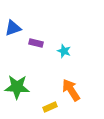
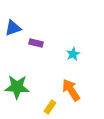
cyan star: moved 9 px right, 3 px down; rotated 24 degrees clockwise
yellow rectangle: rotated 32 degrees counterclockwise
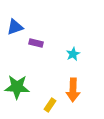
blue triangle: moved 2 px right, 1 px up
orange arrow: moved 2 px right; rotated 145 degrees counterclockwise
yellow rectangle: moved 2 px up
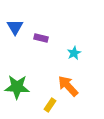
blue triangle: rotated 42 degrees counterclockwise
purple rectangle: moved 5 px right, 5 px up
cyan star: moved 1 px right, 1 px up
orange arrow: moved 5 px left, 4 px up; rotated 135 degrees clockwise
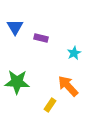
green star: moved 5 px up
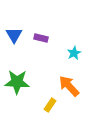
blue triangle: moved 1 px left, 8 px down
orange arrow: moved 1 px right
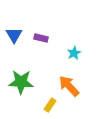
green star: moved 4 px right
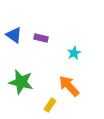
blue triangle: rotated 24 degrees counterclockwise
green star: rotated 10 degrees clockwise
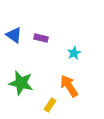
green star: moved 1 px down
orange arrow: rotated 10 degrees clockwise
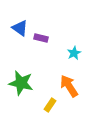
blue triangle: moved 6 px right, 7 px up
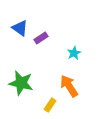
purple rectangle: rotated 48 degrees counterclockwise
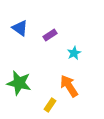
purple rectangle: moved 9 px right, 3 px up
green star: moved 2 px left
